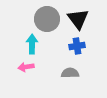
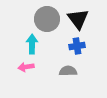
gray semicircle: moved 2 px left, 2 px up
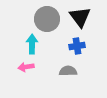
black triangle: moved 2 px right, 2 px up
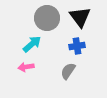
gray circle: moved 1 px up
cyan arrow: rotated 48 degrees clockwise
gray semicircle: rotated 54 degrees counterclockwise
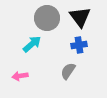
blue cross: moved 2 px right, 1 px up
pink arrow: moved 6 px left, 9 px down
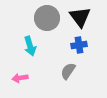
cyan arrow: moved 2 px left, 2 px down; rotated 114 degrees clockwise
pink arrow: moved 2 px down
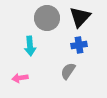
black triangle: rotated 20 degrees clockwise
cyan arrow: rotated 12 degrees clockwise
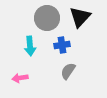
blue cross: moved 17 px left
